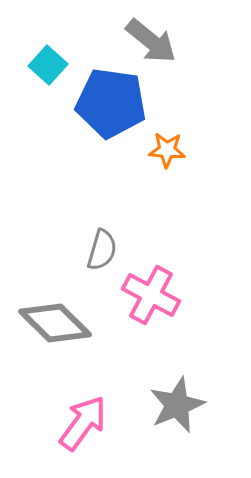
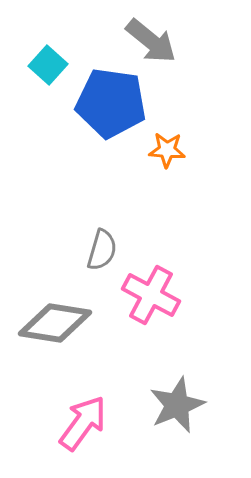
gray diamond: rotated 36 degrees counterclockwise
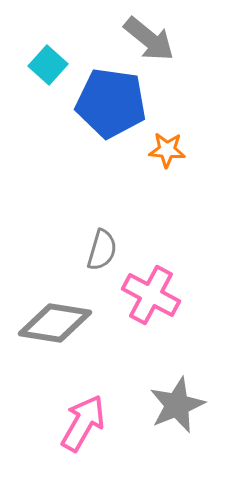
gray arrow: moved 2 px left, 2 px up
pink arrow: rotated 6 degrees counterclockwise
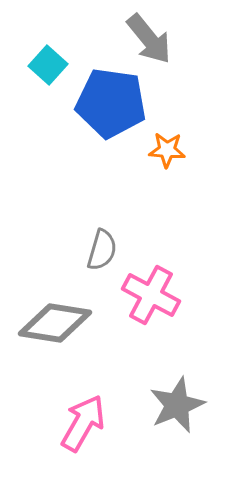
gray arrow: rotated 12 degrees clockwise
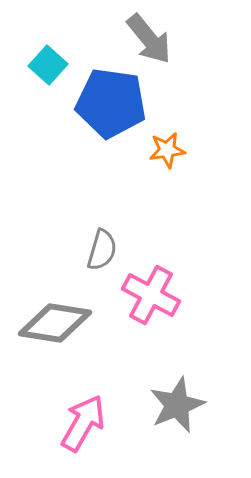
orange star: rotated 12 degrees counterclockwise
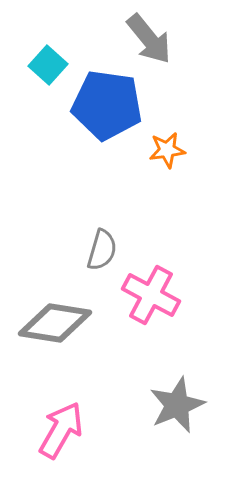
blue pentagon: moved 4 px left, 2 px down
pink arrow: moved 22 px left, 7 px down
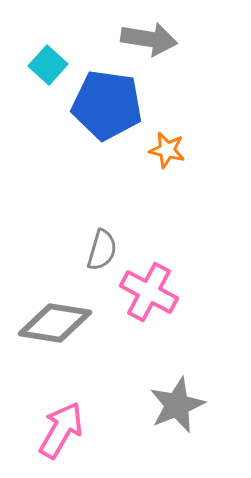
gray arrow: rotated 42 degrees counterclockwise
orange star: rotated 21 degrees clockwise
pink cross: moved 2 px left, 3 px up
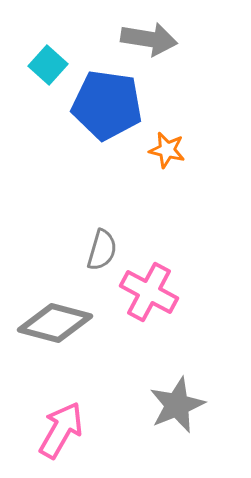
gray diamond: rotated 6 degrees clockwise
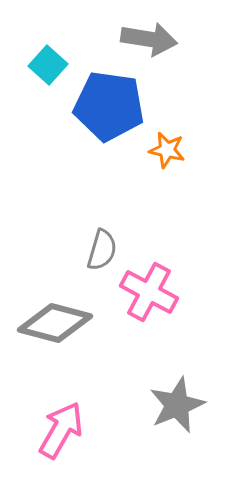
blue pentagon: moved 2 px right, 1 px down
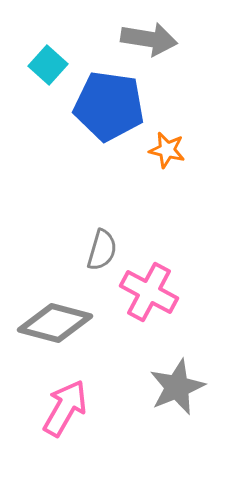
gray star: moved 18 px up
pink arrow: moved 4 px right, 22 px up
